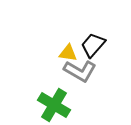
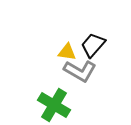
yellow triangle: moved 1 px left, 1 px up
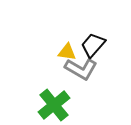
gray L-shape: moved 1 px right, 2 px up
green cross: rotated 20 degrees clockwise
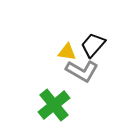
gray L-shape: moved 1 px right, 2 px down
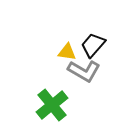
gray L-shape: moved 2 px right
green cross: moved 2 px left
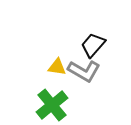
yellow triangle: moved 10 px left, 15 px down
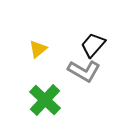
yellow triangle: moved 19 px left, 18 px up; rotated 48 degrees counterclockwise
green cross: moved 7 px left, 5 px up; rotated 8 degrees counterclockwise
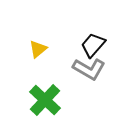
gray L-shape: moved 5 px right, 2 px up
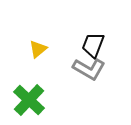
black trapezoid: rotated 20 degrees counterclockwise
green cross: moved 16 px left
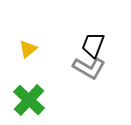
yellow triangle: moved 10 px left
gray L-shape: moved 1 px up
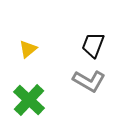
gray L-shape: moved 13 px down
